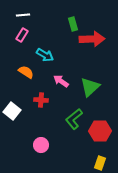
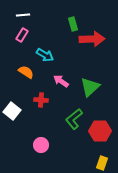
yellow rectangle: moved 2 px right
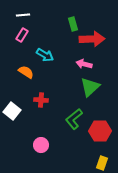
pink arrow: moved 23 px right, 17 px up; rotated 21 degrees counterclockwise
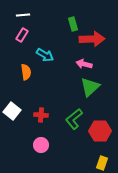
orange semicircle: rotated 49 degrees clockwise
red cross: moved 15 px down
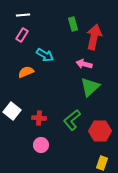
red arrow: moved 2 px right, 2 px up; rotated 75 degrees counterclockwise
orange semicircle: rotated 105 degrees counterclockwise
red cross: moved 2 px left, 3 px down
green L-shape: moved 2 px left, 1 px down
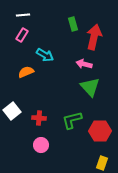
green triangle: rotated 30 degrees counterclockwise
white square: rotated 12 degrees clockwise
green L-shape: rotated 25 degrees clockwise
